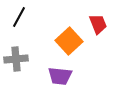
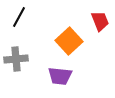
red trapezoid: moved 2 px right, 3 px up
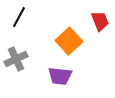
gray cross: rotated 20 degrees counterclockwise
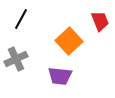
black line: moved 2 px right, 2 px down
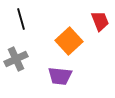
black line: rotated 45 degrees counterclockwise
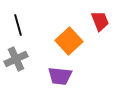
black line: moved 3 px left, 6 px down
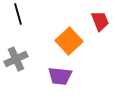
black line: moved 11 px up
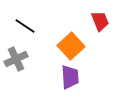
black line: moved 7 px right, 12 px down; rotated 40 degrees counterclockwise
orange square: moved 2 px right, 5 px down
purple trapezoid: moved 10 px right, 1 px down; rotated 100 degrees counterclockwise
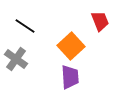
gray cross: rotated 30 degrees counterclockwise
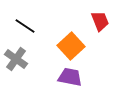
purple trapezoid: rotated 75 degrees counterclockwise
